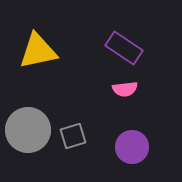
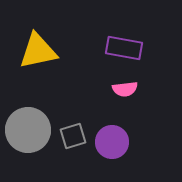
purple rectangle: rotated 24 degrees counterclockwise
purple circle: moved 20 px left, 5 px up
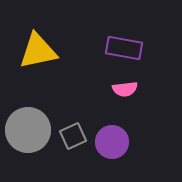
gray square: rotated 8 degrees counterclockwise
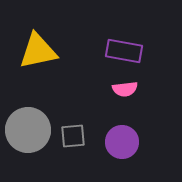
purple rectangle: moved 3 px down
gray square: rotated 20 degrees clockwise
purple circle: moved 10 px right
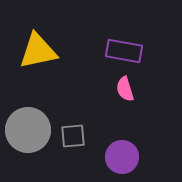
pink semicircle: rotated 80 degrees clockwise
purple circle: moved 15 px down
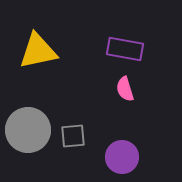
purple rectangle: moved 1 px right, 2 px up
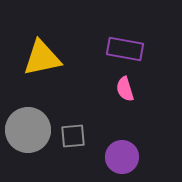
yellow triangle: moved 4 px right, 7 px down
